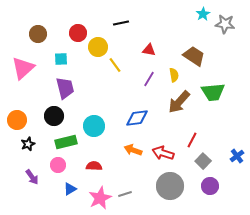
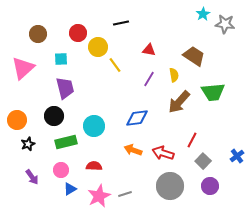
pink circle: moved 3 px right, 5 px down
pink star: moved 1 px left, 2 px up
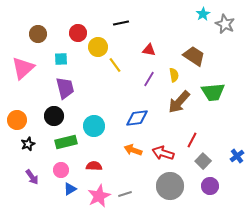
gray star: rotated 18 degrees clockwise
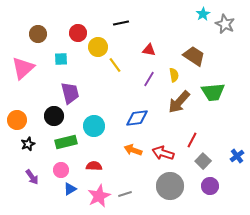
purple trapezoid: moved 5 px right, 5 px down
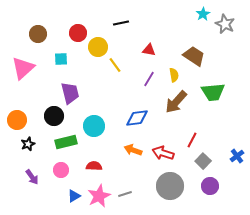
brown arrow: moved 3 px left
blue triangle: moved 4 px right, 7 px down
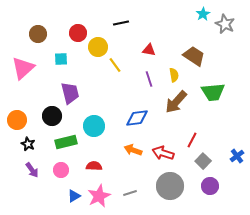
purple line: rotated 49 degrees counterclockwise
black circle: moved 2 px left
black star: rotated 24 degrees counterclockwise
purple arrow: moved 7 px up
gray line: moved 5 px right, 1 px up
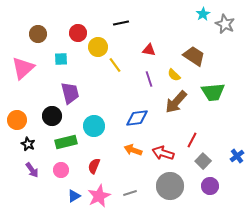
yellow semicircle: rotated 144 degrees clockwise
red semicircle: rotated 70 degrees counterclockwise
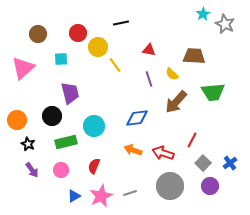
brown trapezoid: rotated 30 degrees counterclockwise
yellow semicircle: moved 2 px left, 1 px up
blue cross: moved 7 px left, 7 px down
gray square: moved 2 px down
pink star: moved 2 px right
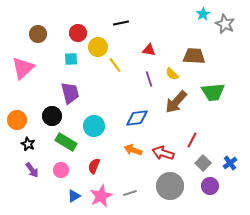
cyan square: moved 10 px right
green rectangle: rotated 45 degrees clockwise
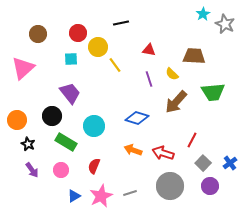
purple trapezoid: rotated 25 degrees counterclockwise
blue diamond: rotated 25 degrees clockwise
